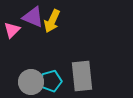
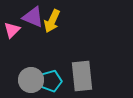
gray circle: moved 2 px up
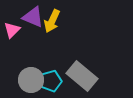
gray rectangle: rotated 44 degrees counterclockwise
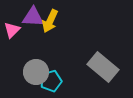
purple triangle: rotated 20 degrees counterclockwise
yellow arrow: moved 2 px left
gray rectangle: moved 21 px right, 9 px up
gray circle: moved 5 px right, 8 px up
